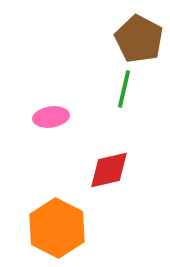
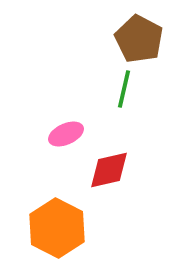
pink ellipse: moved 15 px right, 17 px down; rotated 16 degrees counterclockwise
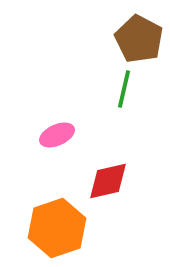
pink ellipse: moved 9 px left, 1 px down
red diamond: moved 1 px left, 11 px down
orange hexagon: rotated 14 degrees clockwise
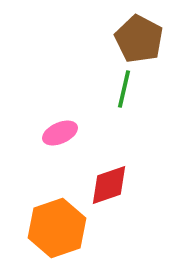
pink ellipse: moved 3 px right, 2 px up
red diamond: moved 1 px right, 4 px down; rotated 6 degrees counterclockwise
